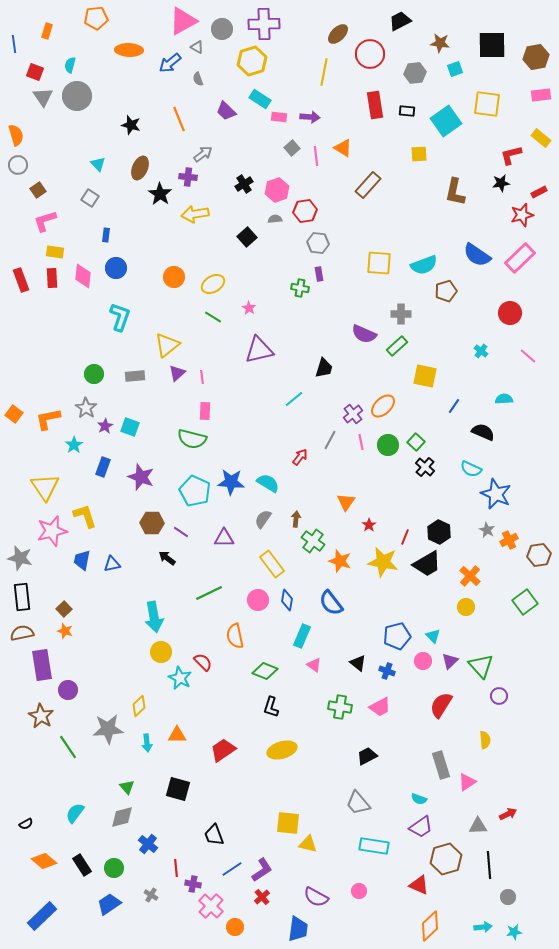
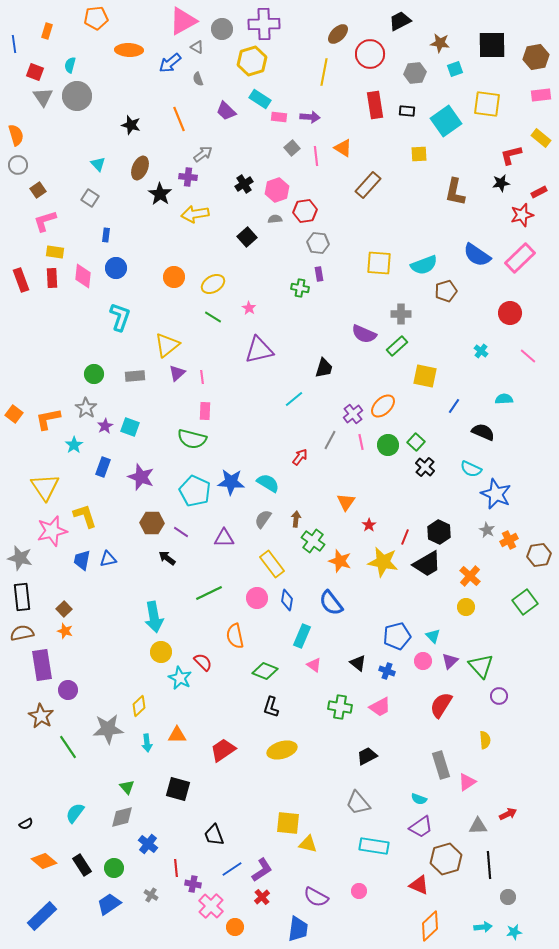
blue triangle at (112, 564): moved 4 px left, 5 px up
pink circle at (258, 600): moved 1 px left, 2 px up
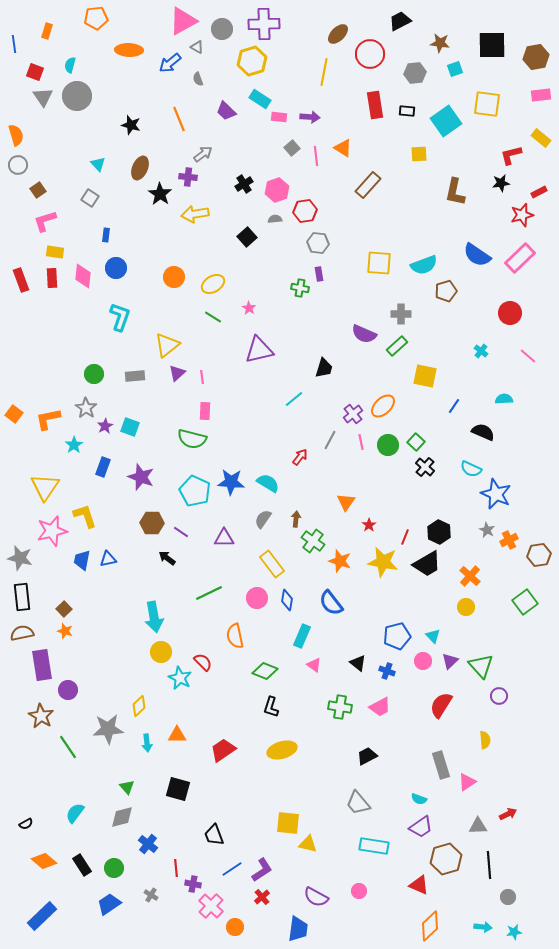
yellow triangle at (45, 487): rotated 8 degrees clockwise
cyan arrow at (483, 927): rotated 12 degrees clockwise
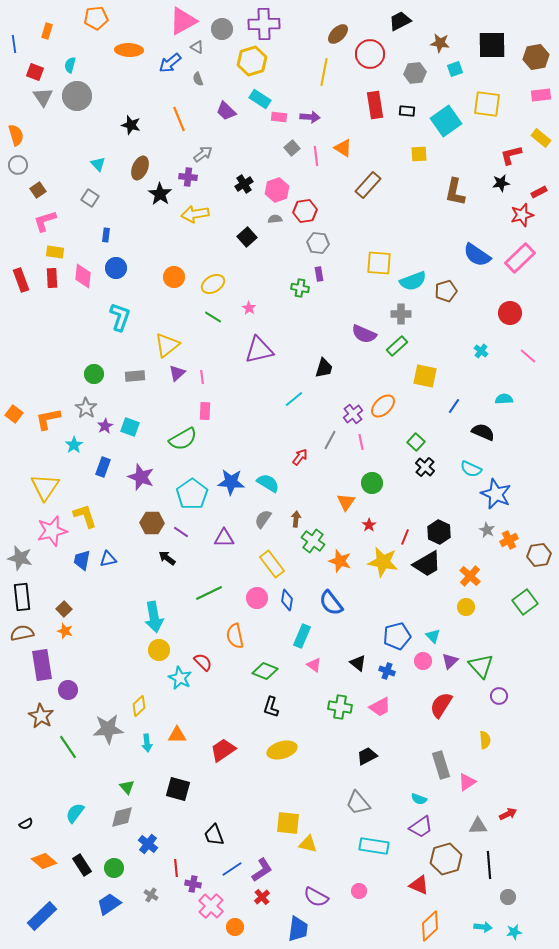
cyan semicircle at (424, 265): moved 11 px left, 16 px down
green semicircle at (192, 439): moved 9 px left; rotated 44 degrees counterclockwise
green circle at (388, 445): moved 16 px left, 38 px down
cyan pentagon at (195, 491): moved 3 px left, 3 px down; rotated 12 degrees clockwise
yellow circle at (161, 652): moved 2 px left, 2 px up
